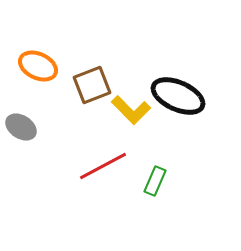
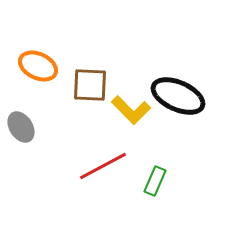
brown square: moved 2 px left; rotated 24 degrees clockwise
gray ellipse: rotated 24 degrees clockwise
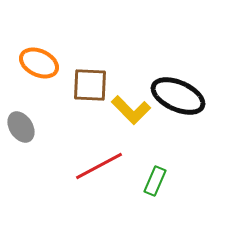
orange ellipse: moved 1 px right, 3 px up
red line: moved 4 px left
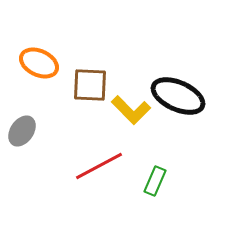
gray ellipse: moved 1 px right, 4 px down; rotated 68 degrees clockwise
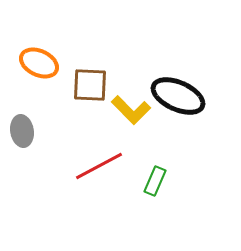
gray ellipse: rotated 44 degrees counterclockwise
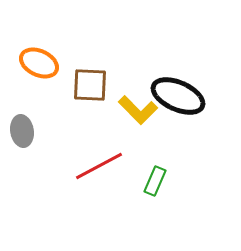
yellow L-shape: moved 7 px right
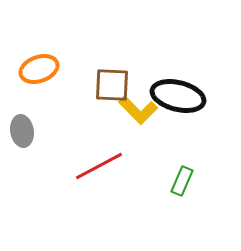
orange ellipse: moved 6 px down; rotated 45 degrees counterclockwise
brown square: moved 22 px right
black ellipse: rotated 10 degrees counterclockwise
green rectangle: moved 27 px right
